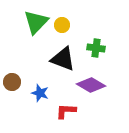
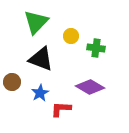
yellow circle: moved 9 px right, 11 px down
black triangle: moved 22 px left
purple diamond: moved 1 px left, 2 px down
blue star: rotated 24 degrees clockwise
red L-shape: moved 5 px left, 2 px up
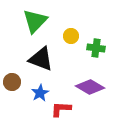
green triangle: moved 1 px left, 1 px up
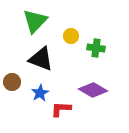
purple diamond: moved 3 px right, 3 px down
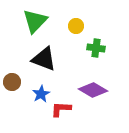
yellow circle: moved 5 px right, 10 px up
black triangle: moved 3 px right
blue star: moved 1 px right, 1 px down
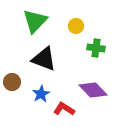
purple diamond: rotated 16 degrees clockwise
red L-shape: moved 3 px right; rotated 30 degrees clockwise
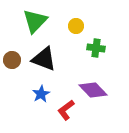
brown circle: moved 22 px up
red L-shape: moved 2 px right, 1 px down; rotated 70 degrees counterclockwise
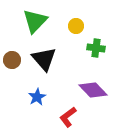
black triangle: rotated 28 degrees clockwise
blue star: moved 4 px left, 3 px down
red L-shape: moved 2 px right, 7 px down
